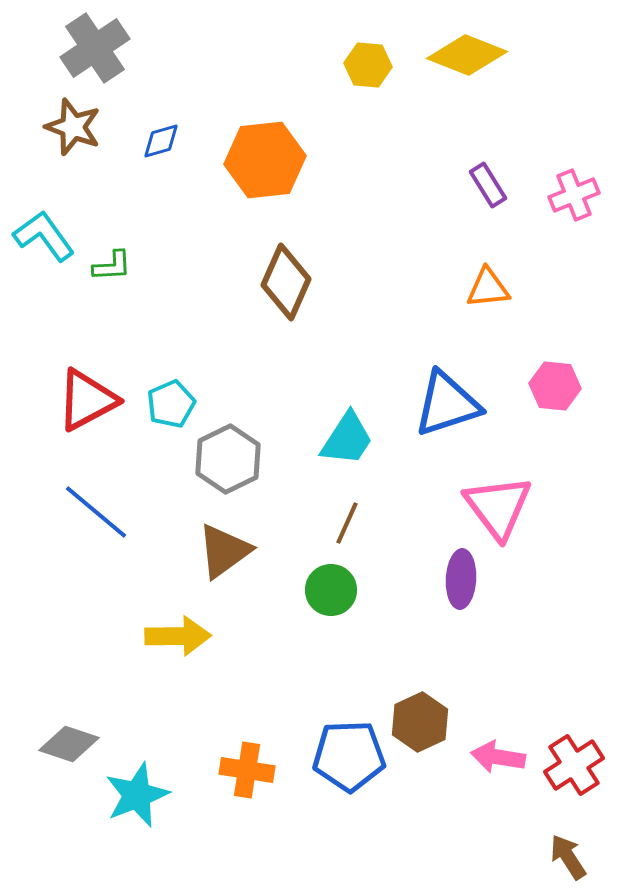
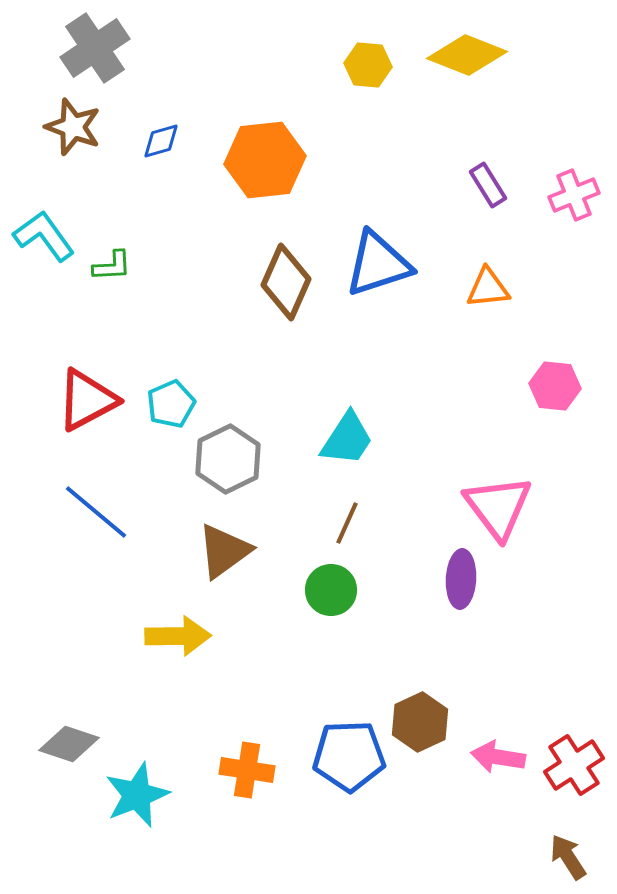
blue triangle: moved 69 px left, 140 px up
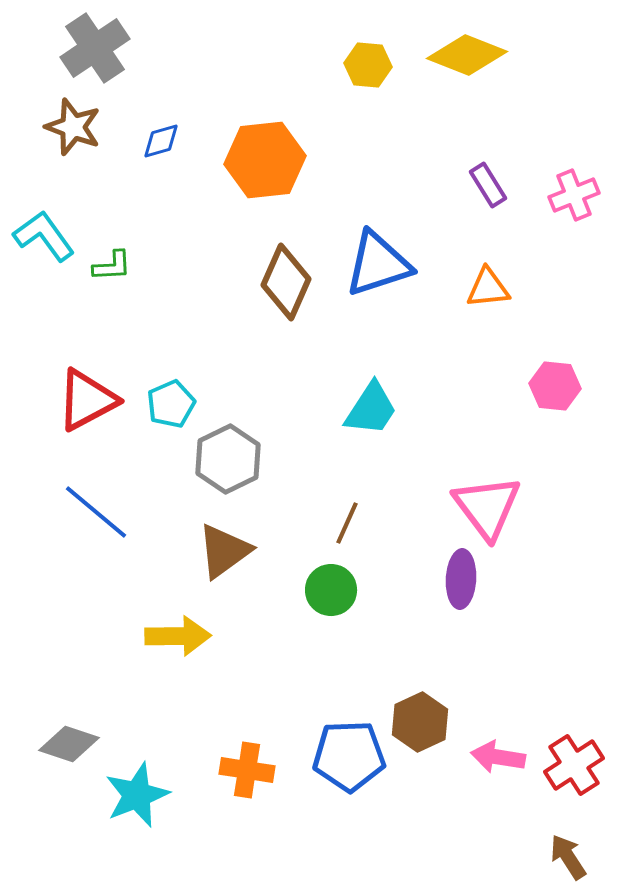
cyan trapezoid: moved 24 px right, 30 px up
pink triangle: moved 11 px left
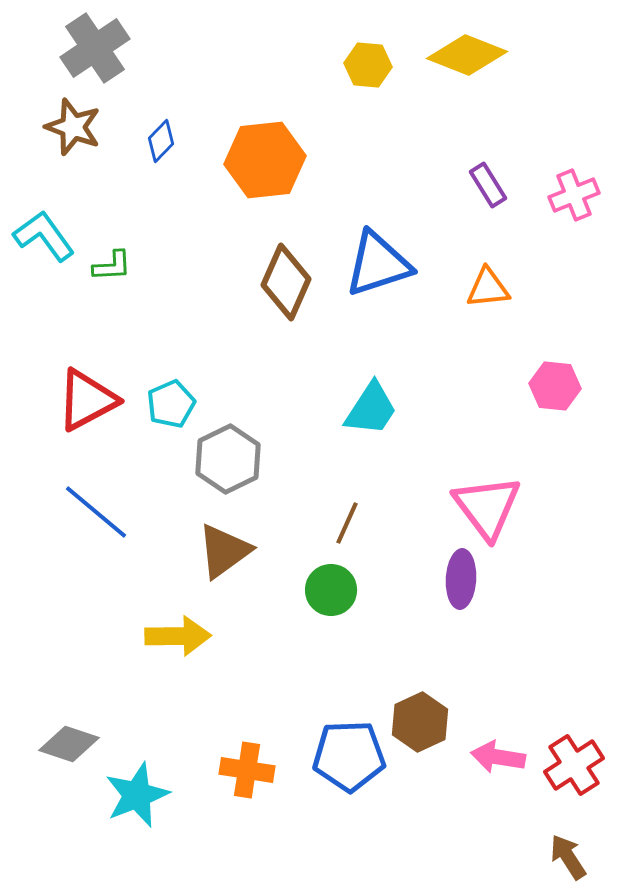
blue diamond: rotated 30 degrees counterclockwise
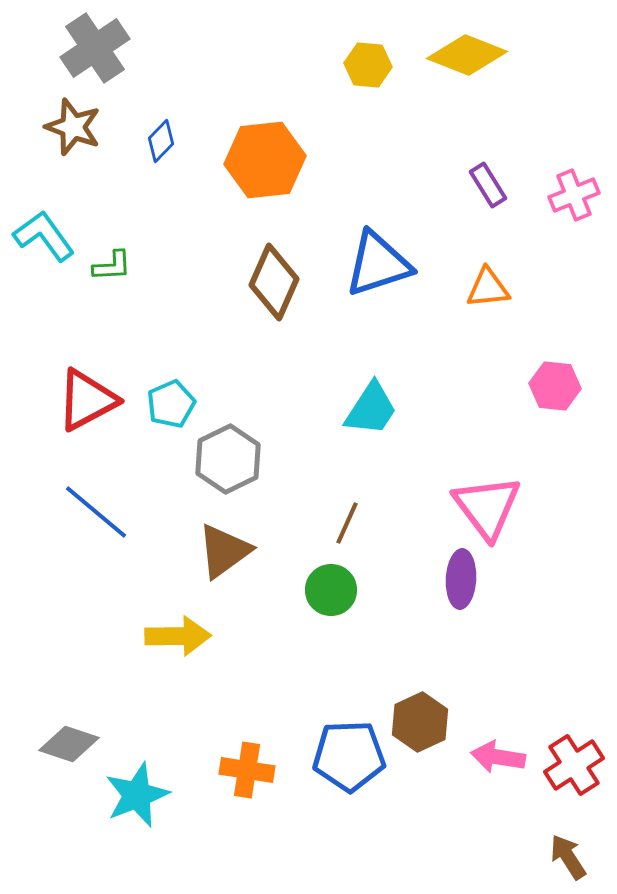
brown diamond: moved 12 px left
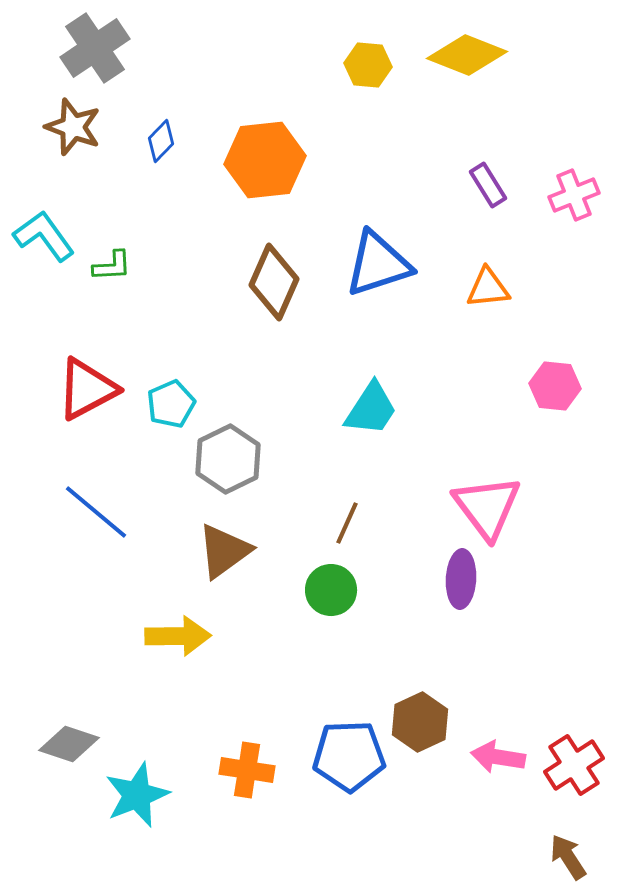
red triangle: moved 11 px up
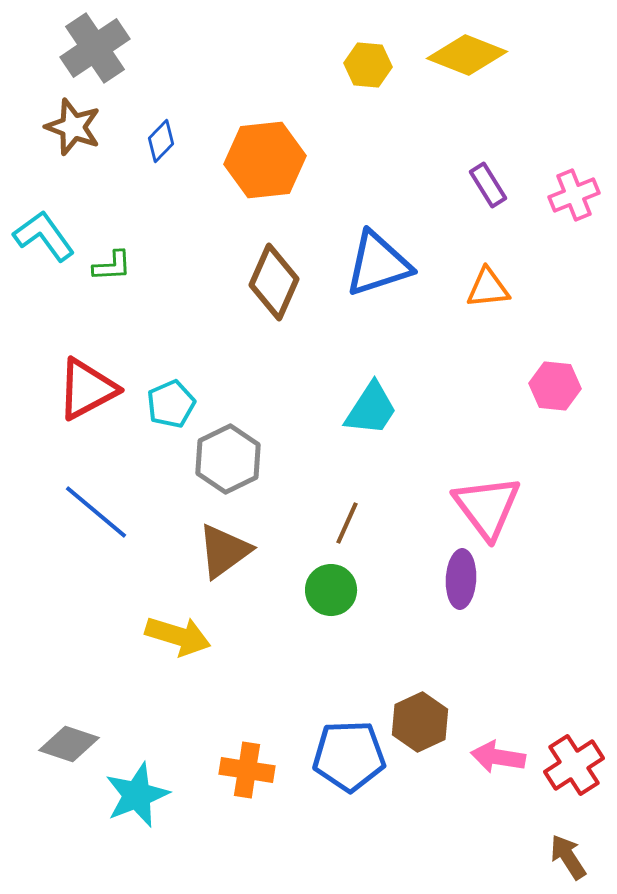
yellow arrow: rotated 18 degrees clockwise
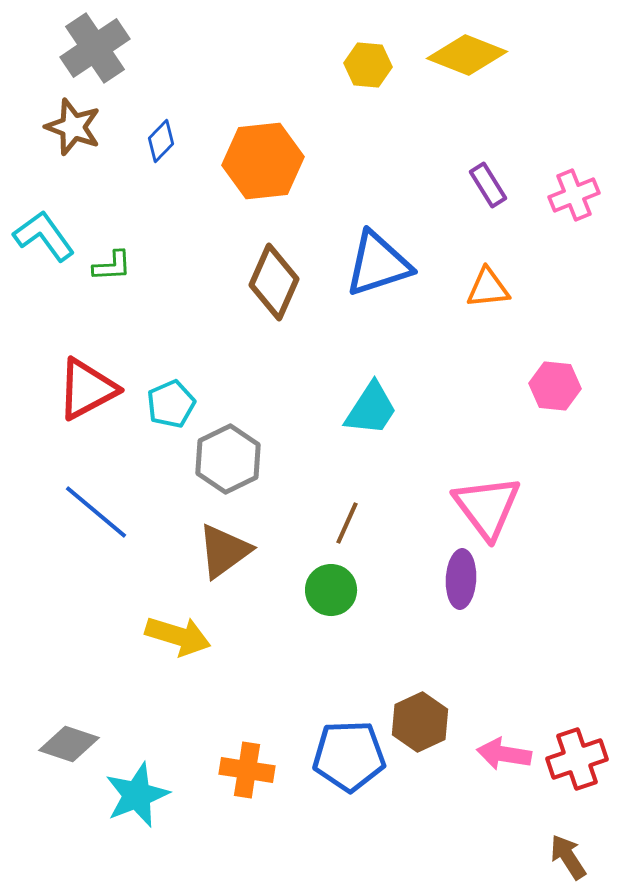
orange hexagon: moved 2 px left, 1 px down
pink arrow: moved 6 px right, 3 px up
red cross: moved 3 px right, 6 px up; rotated 14 degrees clockwise
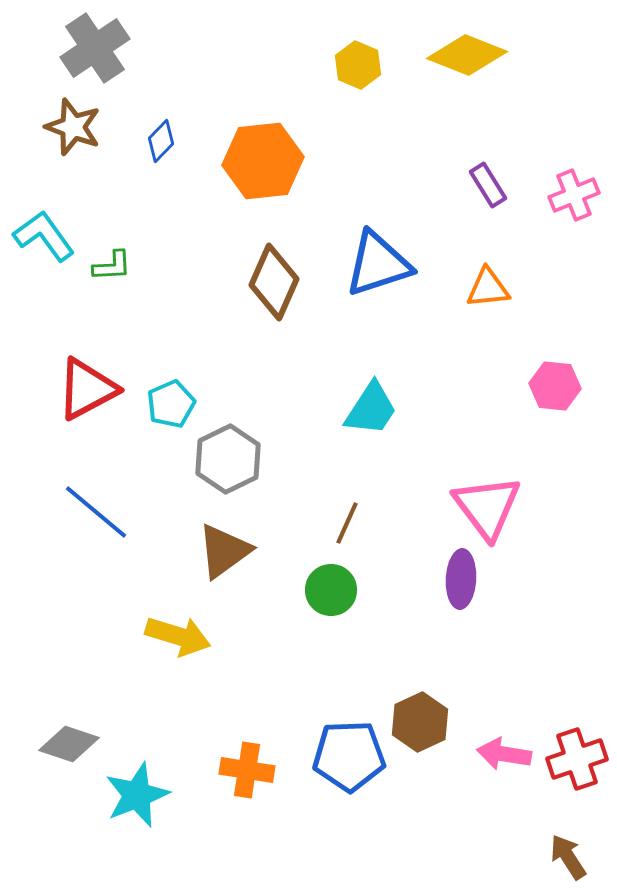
yellow hexagon: moved 10 px left; rotated 18 degrees clockwise
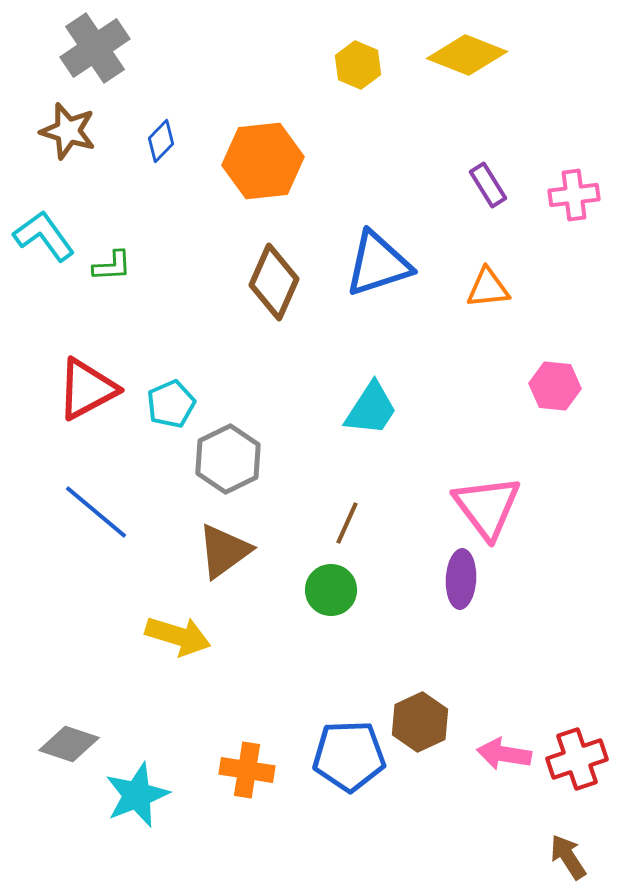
brown star: moved 5 px left, 4 px down; rotated 4 degrees counterclockwise
pink cross: rotated 15 degrees clockwise
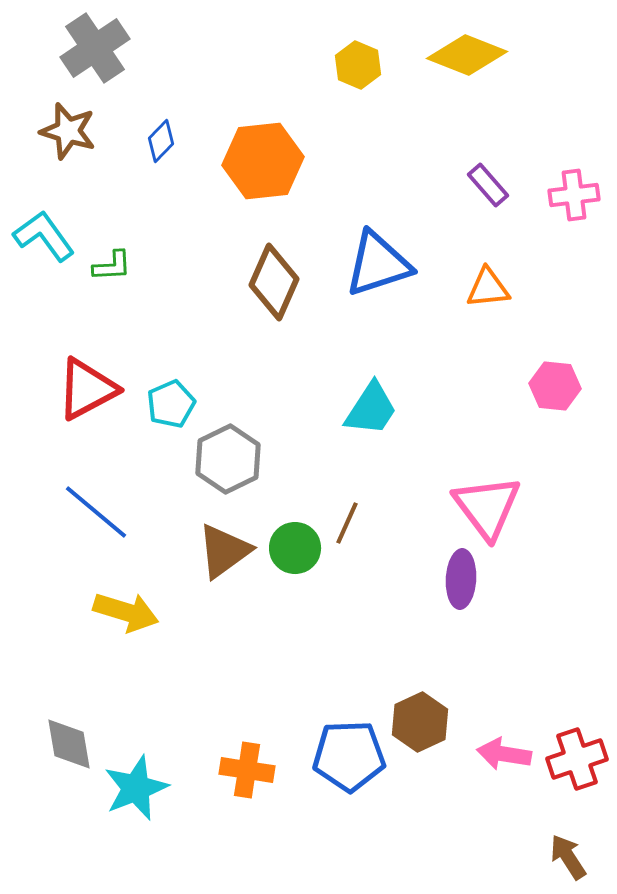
purple rectangle: rotated 9 degrees counterclockwise
green circle: moved 36 px left, 42 px up
yellow arrow: moved 52 px left, 24 px up
gray diamond: rotated 62 degrees clockwise
cyan star: moved 1 px left, 7 px up
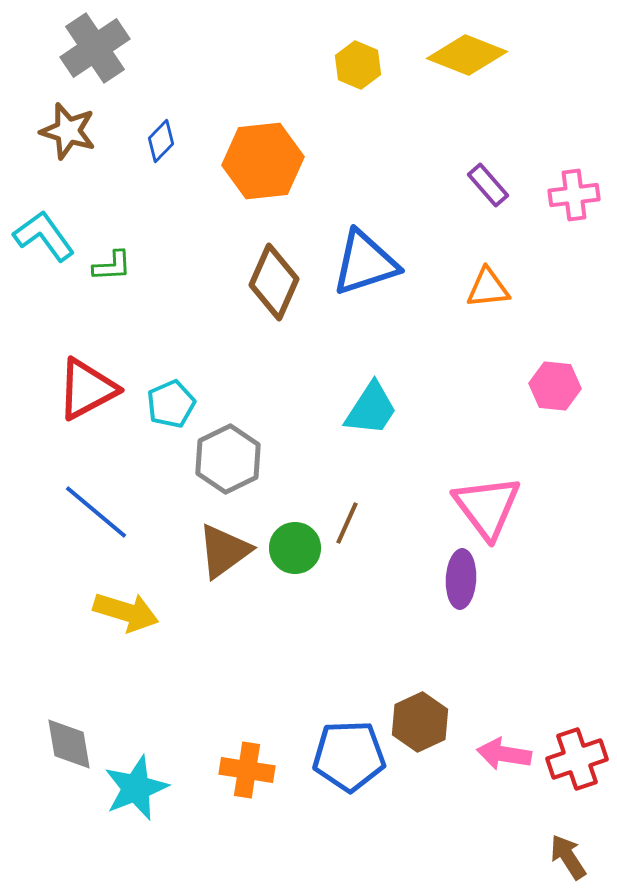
blue triangle: moved 13 px left, 1 px up
